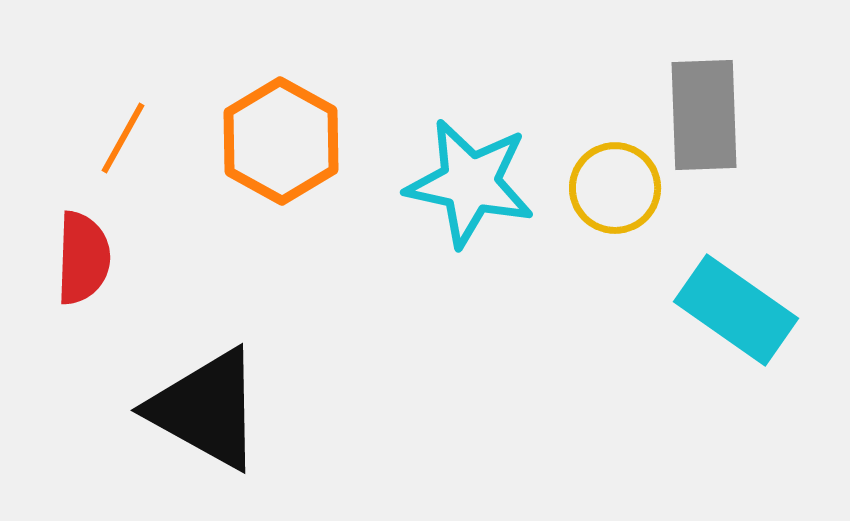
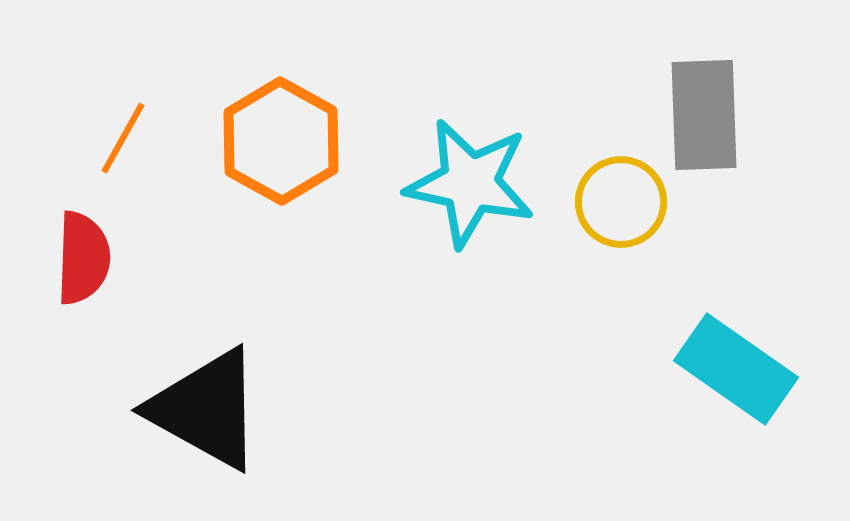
yellow circle: moved 6 px right, 14 px down
cyan rectangle: moved 59 px down
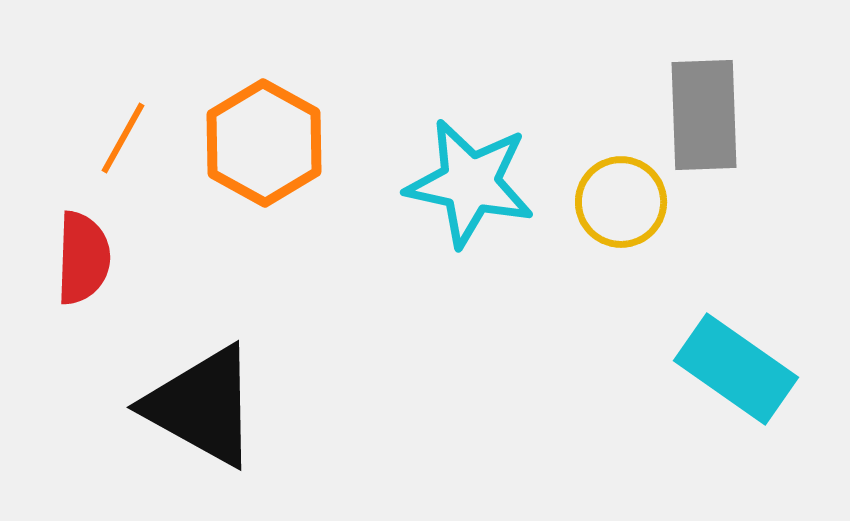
orange hexagon: moved 17 px left, 2 px down
black triangle: moved 4 px left, 3 px up
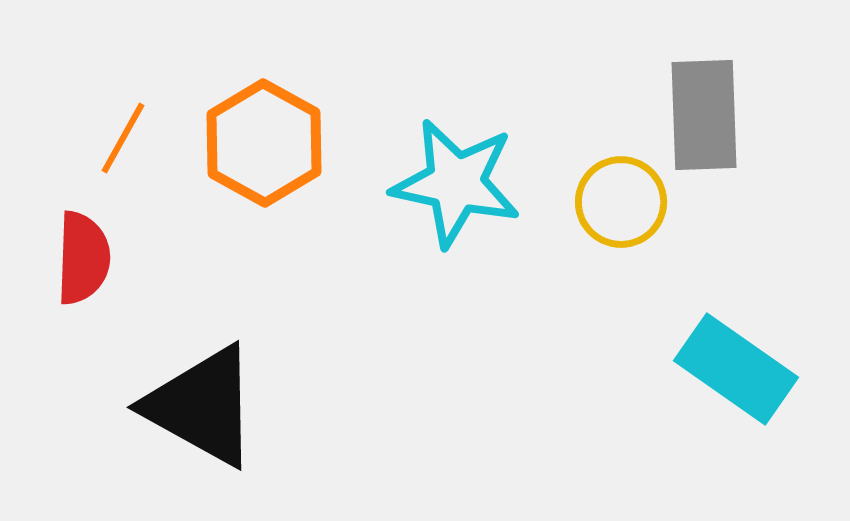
cyan star: moved 14 px left
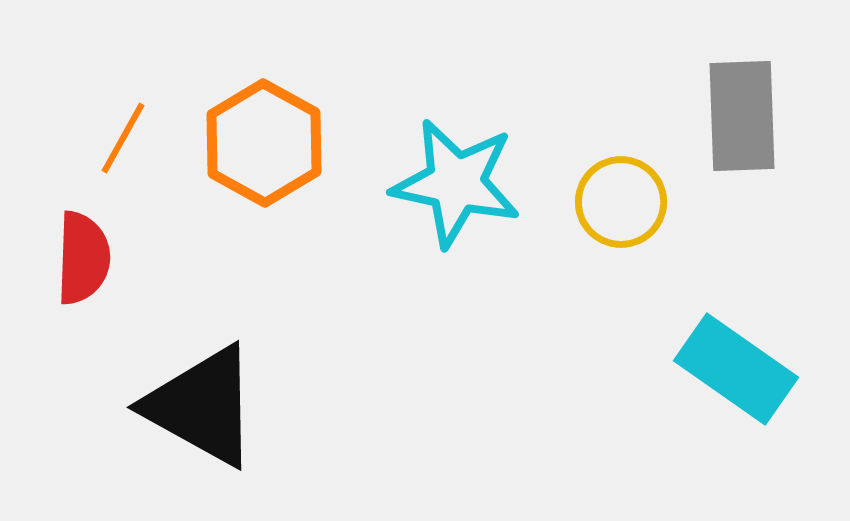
gray rectangle: moved 38 px right, 1 px down
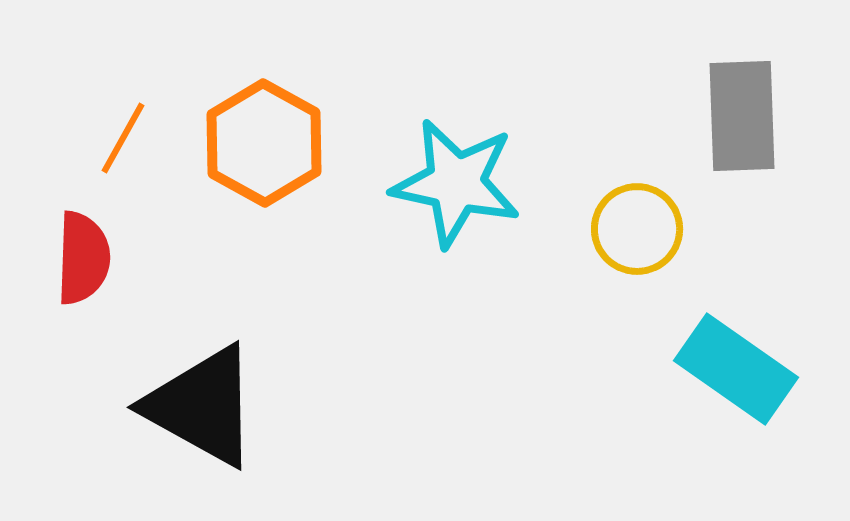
yellow circle: moved 16 px right, 27 px down
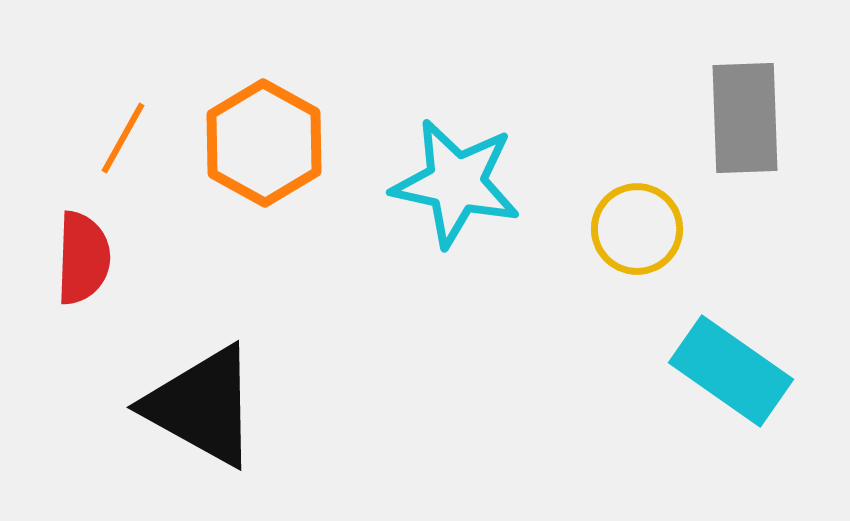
gray rectangle: moved 3 px right, 2 px down
cyan rectangle: moved 5 px left, 2 px down
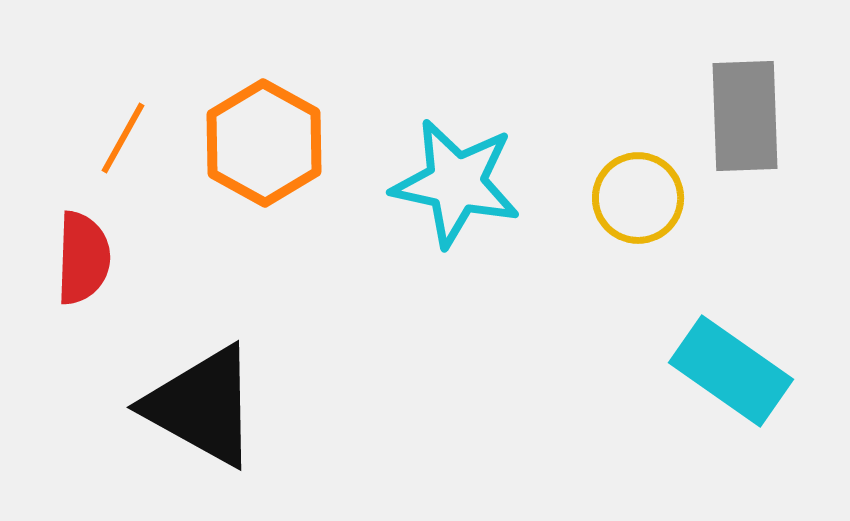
gray rectangle: moved 2 px up
yellow circle: moved 1 px right, 31 px up
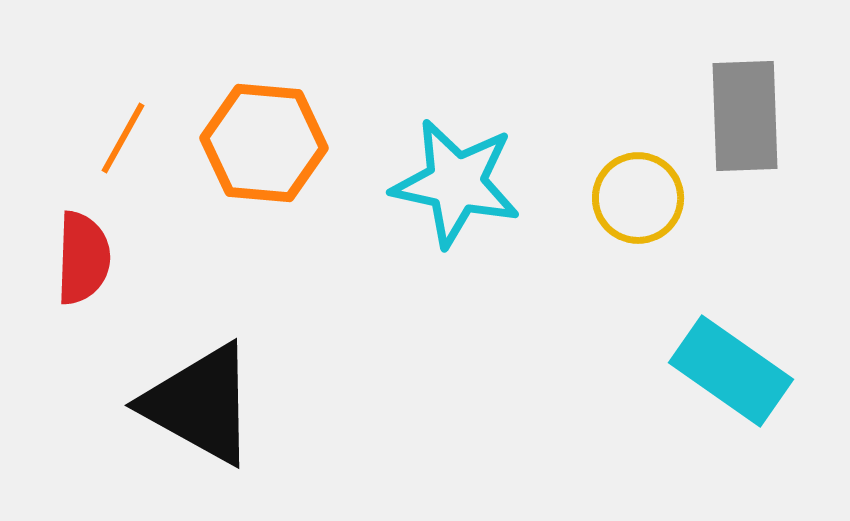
orange hexagon: rotated 24 degrees counterclockwise
black triangle: moved 2 px left, 2 px up
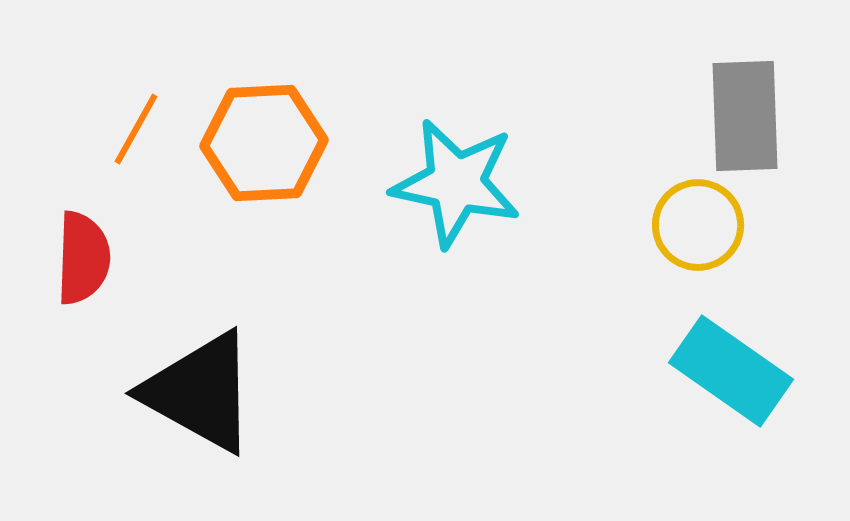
orange line: moved 13 px right, 9 px up
orange hexagon: rotated 8 degrees counterclockwise
yellow circle: moved 60 px right, 27 px down
black triangle: moved 12 px up
